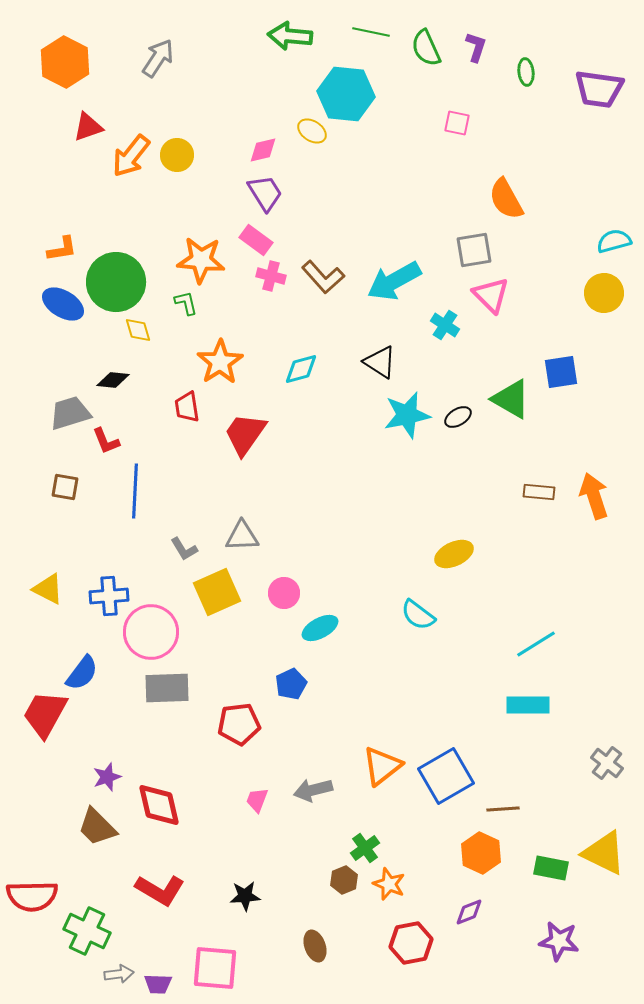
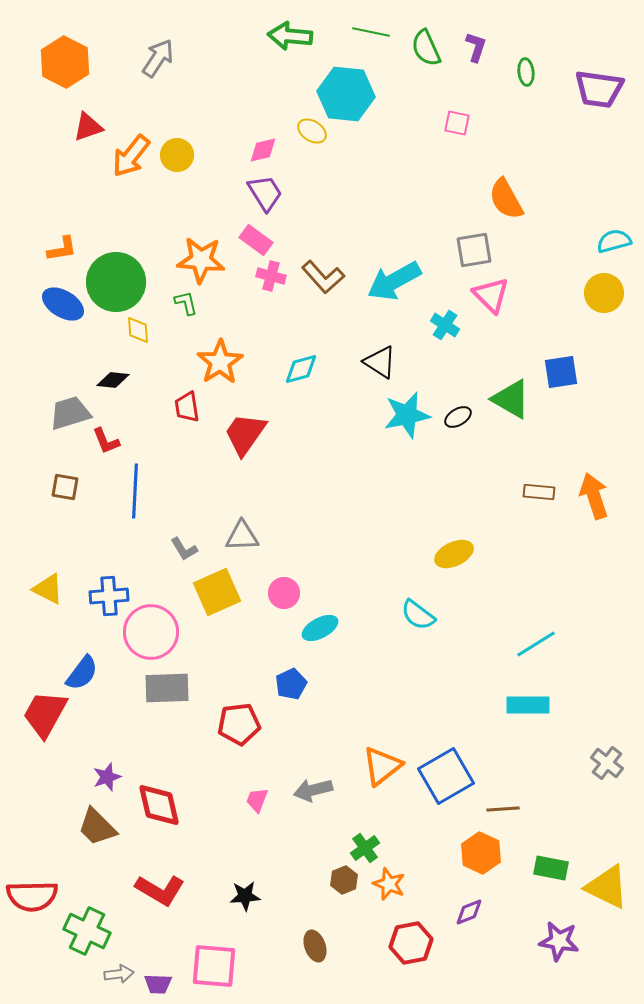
yellow diamond at (138, 330): rotated 12 degrees clockwise
yellow triangle at (604, 853): moved 3 px right, 34 px down
pink square at (215, 968): moved 1 px left, 2 px up
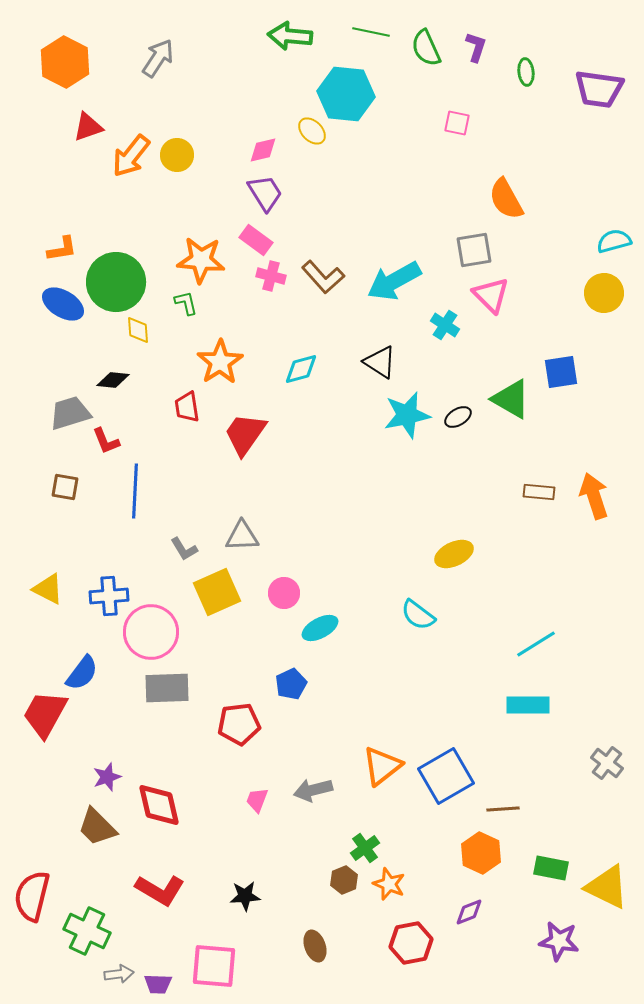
yellow ellipse at (312, 131): rotated 12 degrees clockwise
red semicircle at (32, 896): rotated 105 degrees clockwise
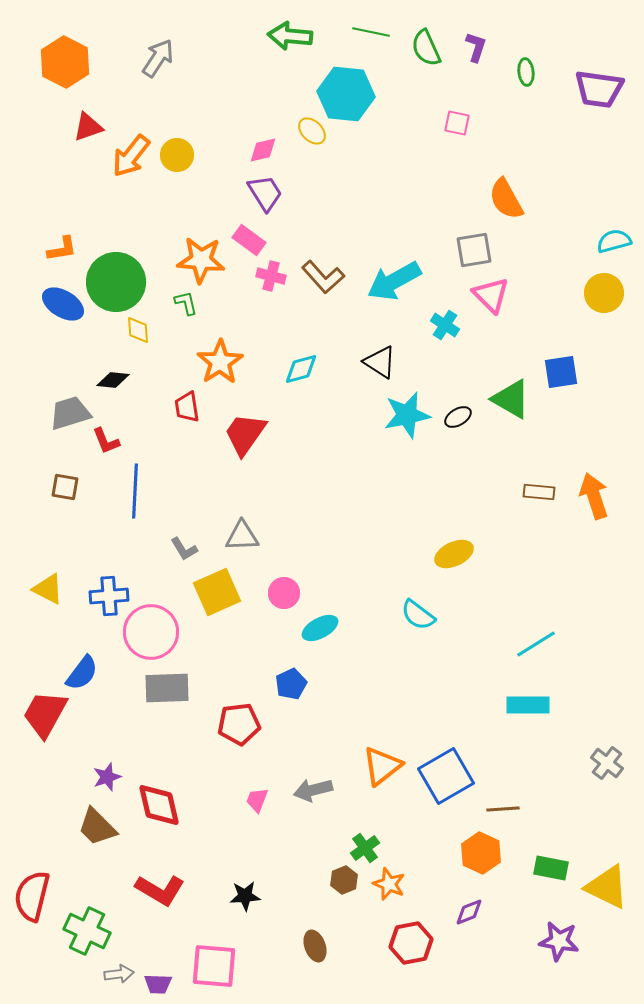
pink rectangle at (256, 240): moved 7 px left
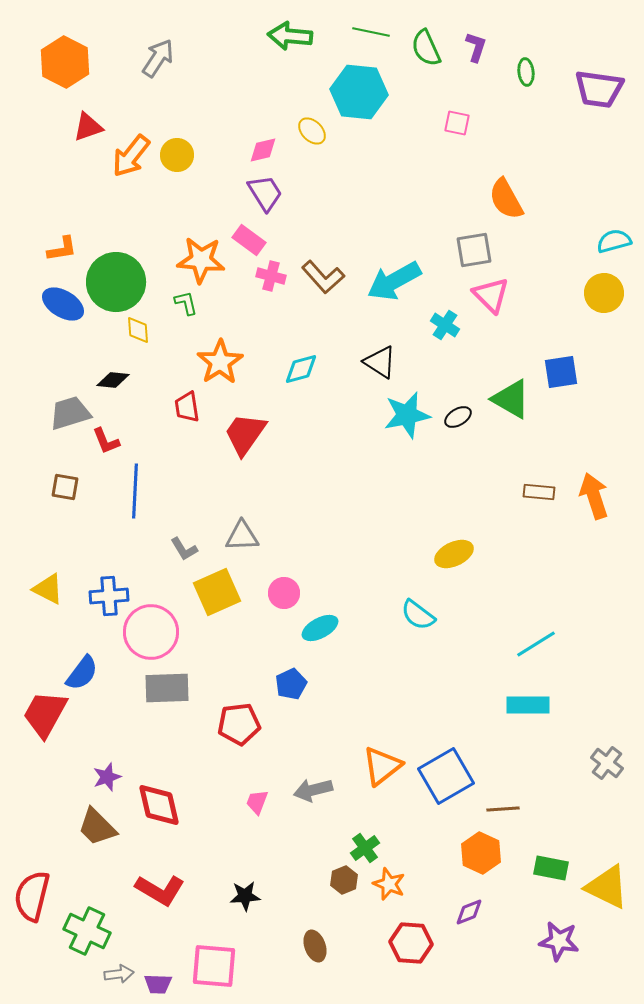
cyan hexagon at (346, 94): moved 13 px right, 2 px up
pink trapezoid at (257, 800): moved 2 px down
red hexagon at (411, 943): rotated 15 degrees clockwise
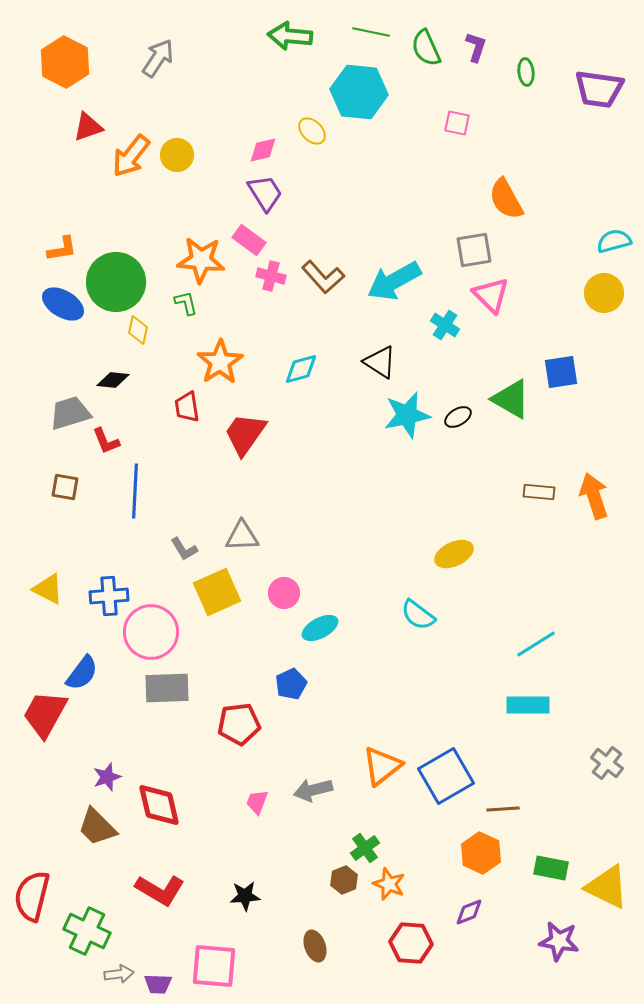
yellow diamond at (138, 330): rotated 16 degrees clockwise
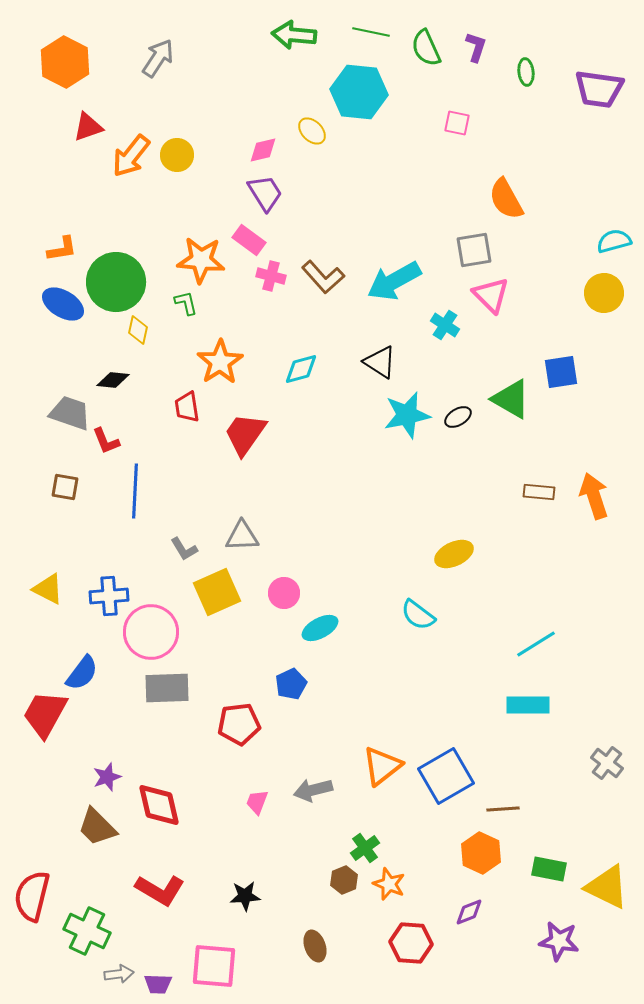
green arrow at (290, 36): moved 4 px right, 1 px up
gray trapezoid at (70, 413): rotated 36 degrees clockwise
green rectangle at (551, 868): moved 2 px left, 1 px down
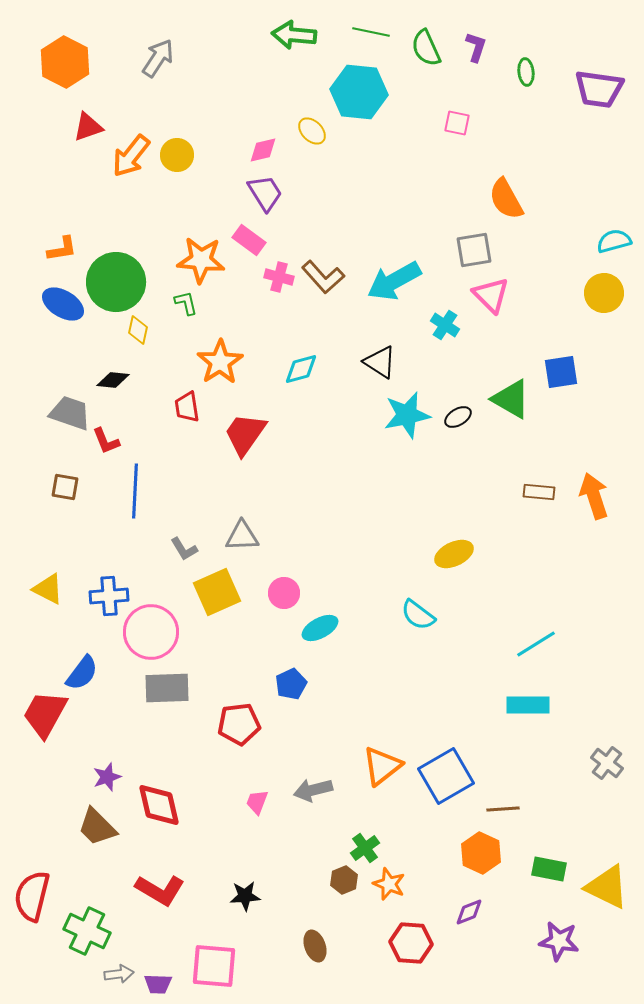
pink cross at (271, 276): moved 8 px right, 1 px down
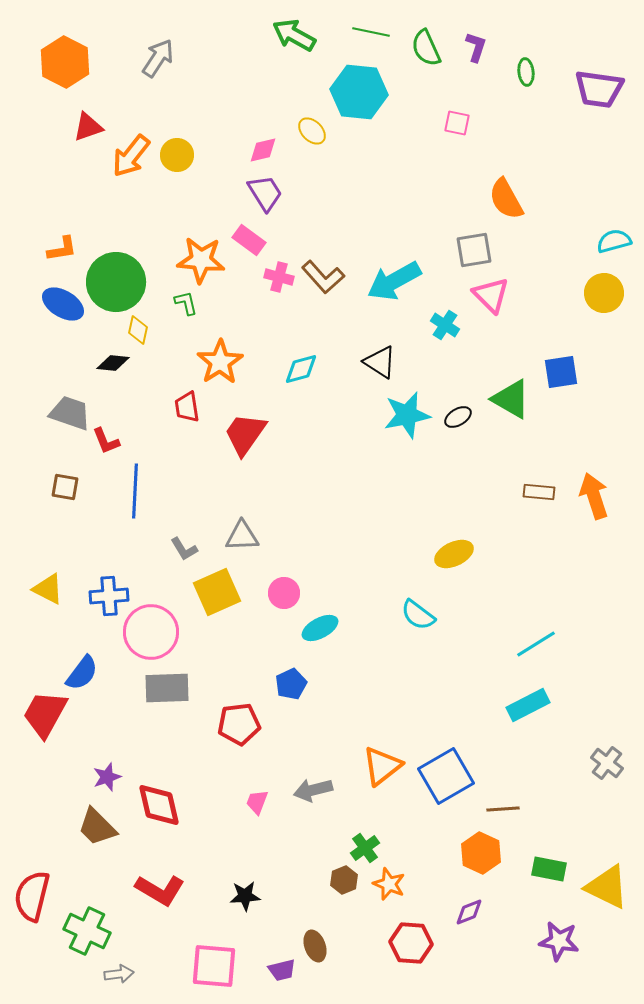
green arrow at (294, 35): rotated 24 degrees clockwise
black diamond at (113, 380): moved 17 px up
cyan rectangle at (528, 705): rotated 27 degrees counterclockwise
purple trapezoid at (158, 984): moved 124 px right, 14 px up; rotated 16 degrees counterclockwise
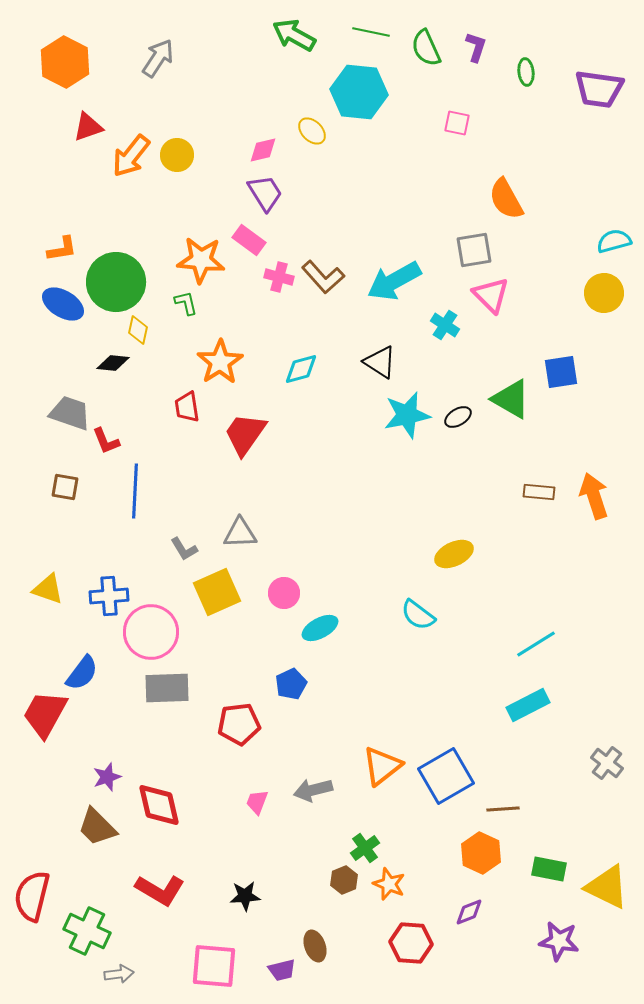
gray triangle at (242, 536): moved 2 px left, 3 px up
yellow triangle at (48, 589): rotated 8 degrees counterclockwise
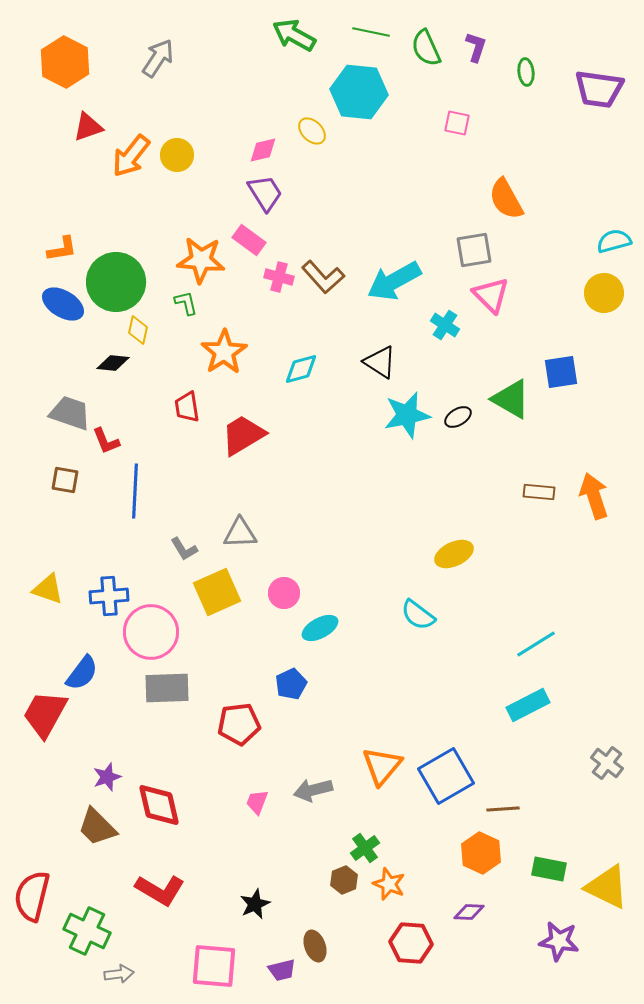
orange star at (220, 362): moved 4 px right, 10 px up
red trapezoid at (245, 434): moved 2 px left, 1 px down; rotated 24 degrees clockwise
brown square at (65, 487): moved 7 px up
orange triangle at (382, 766): rotated 12 degrees counterclockwise
black star at (245, 896): moved 10 px right, 8 px down; rotated 20 degrees counterclockwise
purple diamond at (469, 912): rotated 24 degrees clockwise
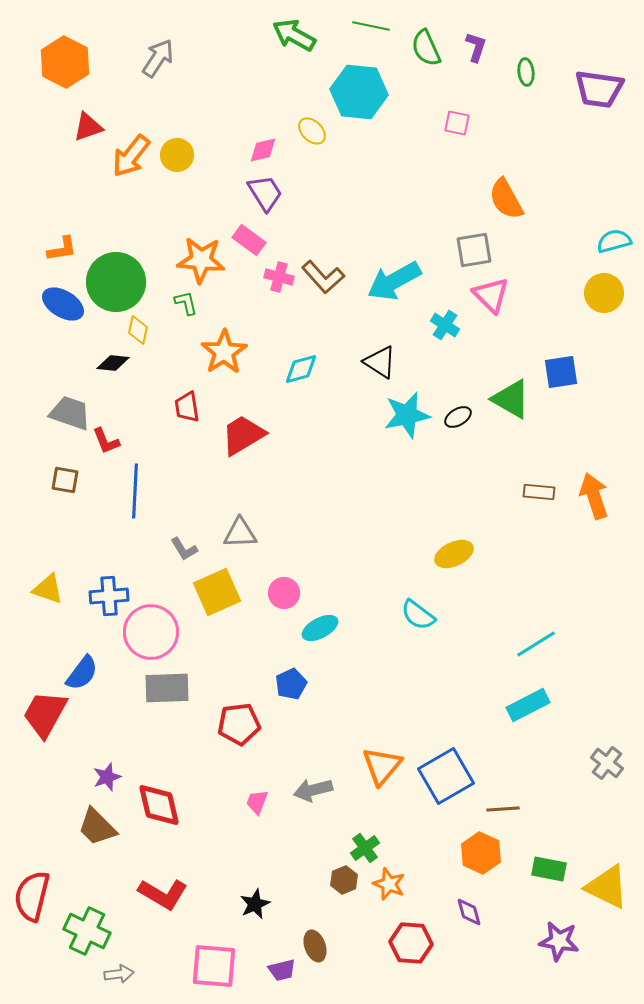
green line at (371, 32): moved 6 px up
red L-shape at (160, 890): moved 3 px right, 4 px down
purple diamond at (469, 912): rotated 72 degrees clockwise
